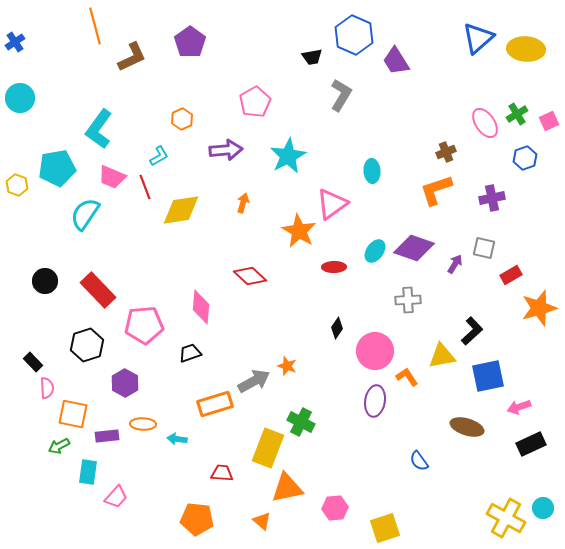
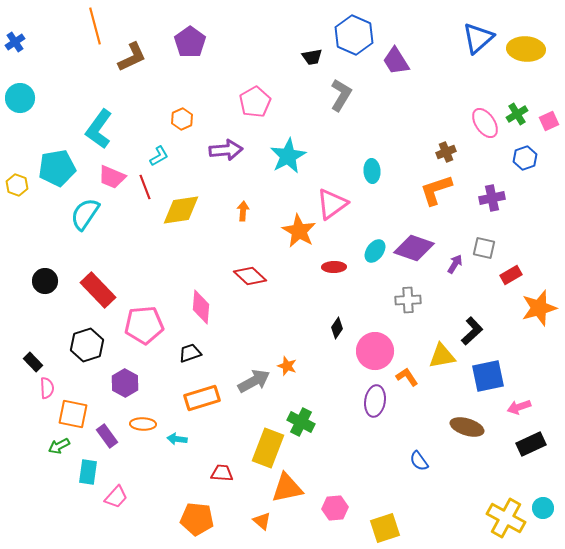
orange arrow at (243, 203): moved 8 px down; rotated 12 degrees counterclockwise
orange rectangle at (215, 404): moved 13 px left, 6 px up
purple rectangle at (107, 436): rotated 60 degrees clockwise
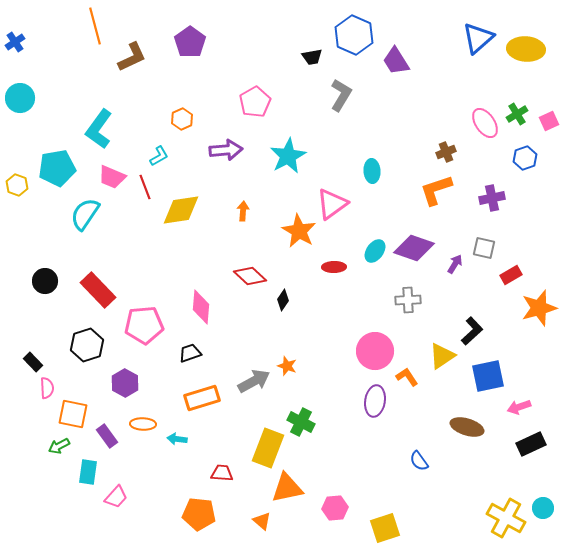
black diamond at (337, 328): moved 54 px left, 28 px up
yellow triangle at (442, 356): rotated 24 degrees counterclockwise
orange pentagon at (197, 519): moved 2 px right, 5 px up
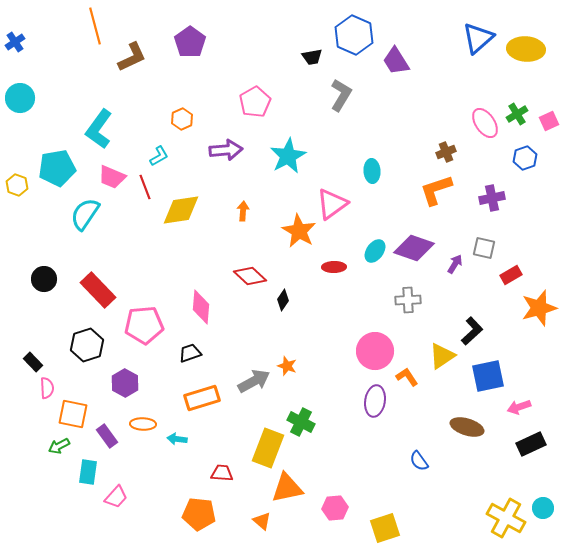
black circle at (45, 281): moved 1 px left, 2 px up
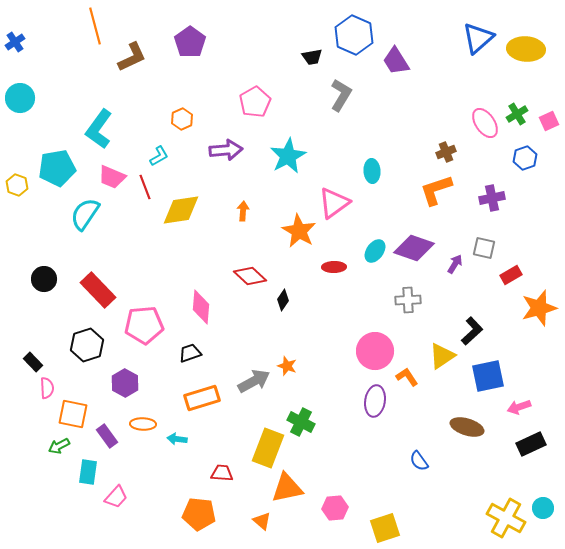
pink triangle at (332, 204): moved 2 px right, 1 px up
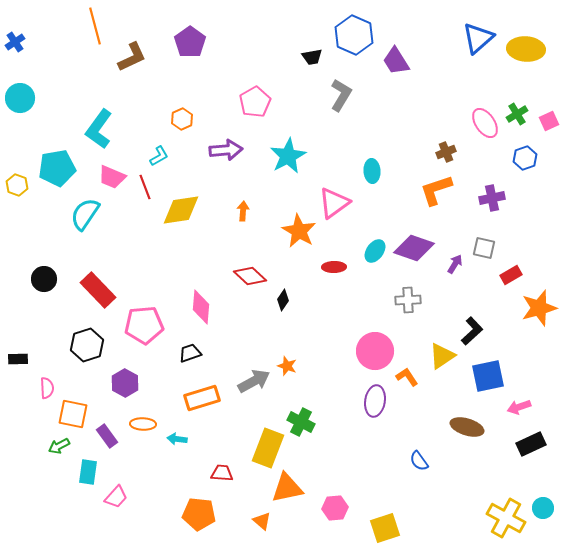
black rectangle at (33, 362): moved 15 px left, 3 px up; rotated 48 degrees counterclockwise
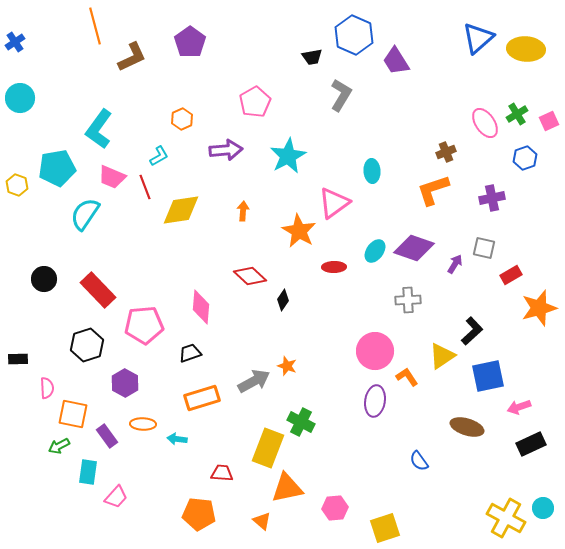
orange L-shape at (436, 190): moved 3 px left
